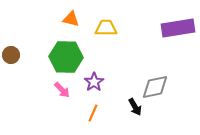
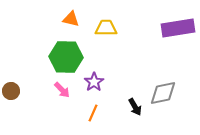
brown circle: moved 36 px down
gray diamond: moved 8 px right, 6 px down
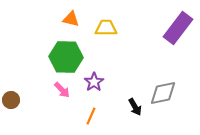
purple rectangle: rotated 44 degrees counterclockwise
brown circle: moved 9 px down
orange line: moved 2 px left, 3 px down
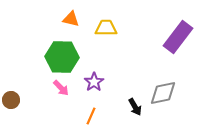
purple rectangle: moved 9 px down
green hexagon: moved 4 px left
pink arrow: moved 1 px left, 2 px up
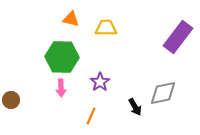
purple star: moved 6 px right
pink arrow: rotated 42 degrees clockwise
